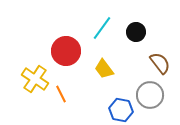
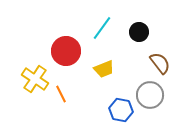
black circle: moved 3 px right
yellow trapezoid: rotated 75 degrees counterclockwise
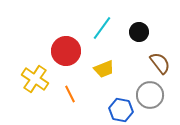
orange line: moved 9 px right
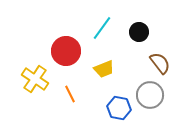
blue hexagon: moved 2 px left, 2 px up
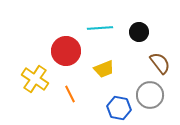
cyan line: moved 2 px left; rotated 50 degrees clockwise
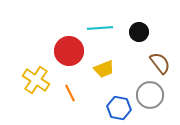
red circle: moved 3 px right
yellow cross: moved 1 px right, 1 px down
orange line: moved 1 px up
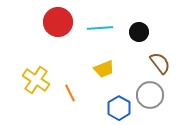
red circle: moved 11 px left, 29 px up
blue hexagon: rotated 20 degrees clockwise
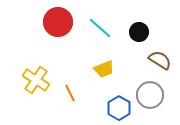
cyan line: rotated 45 degrees clockwise
brown semicircle: moved 3 px up; rotated 20 degrees counterclockwise
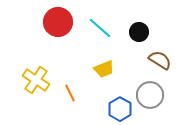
blue hexagon: moved 1 px right, 1 px down
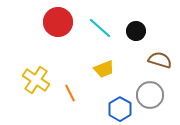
black circle: moved 3 px left, 1 px up
brown semicircle: rotated 15 degrees counterclockwise
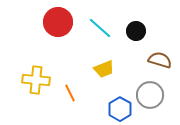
yellow cross: rotated 28 degrees counterclockwise
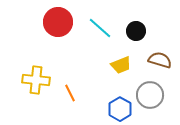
yellow trapezoid: moved 17 px right, 4 px up
